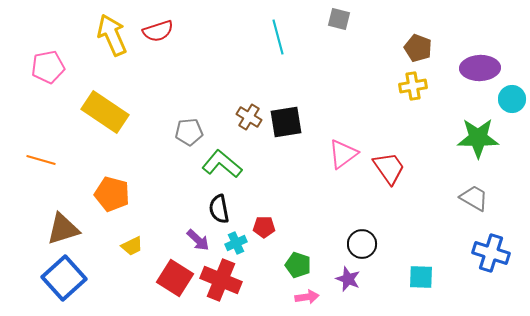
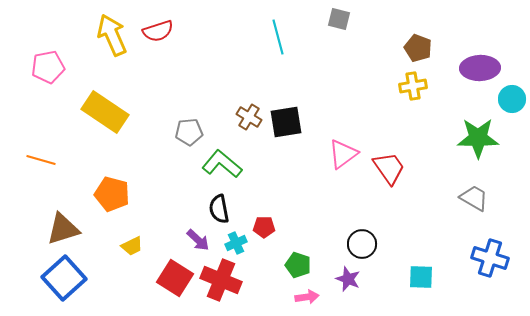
blue cross: moved 1 px left, 5 px down
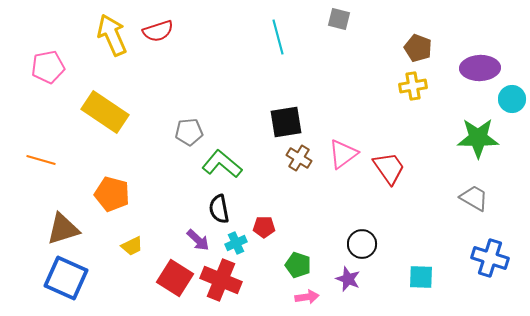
brown cross: moved 50 px right, 41 px down
blue square: moved 2 px right; rotated 24 degrees counterclockwise
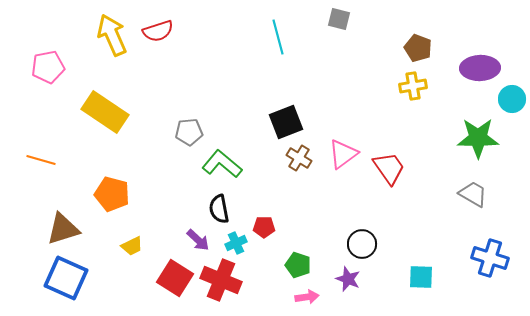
black square: rotated 12 degrees counterclockwise
gray trapezoid: moved 1 px left, 4 px up
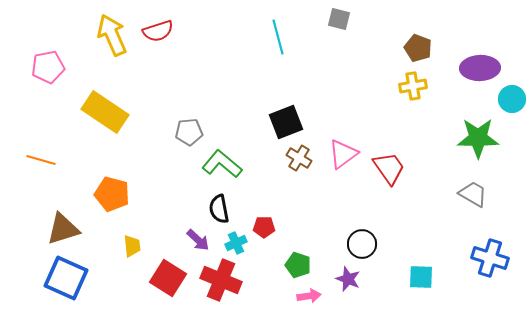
yellow trapezoid: rotated 70 degrees counterclockwise
red square: moved 7 px left
pink arrow: moved 2 px right, 1 px up
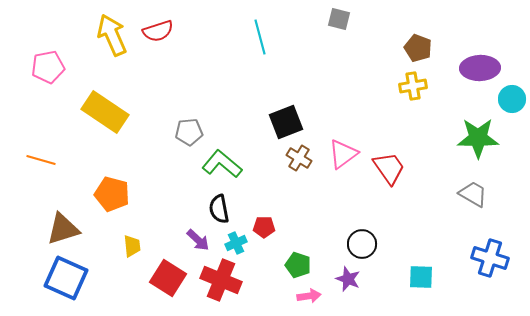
cyan line: moved 18 px left
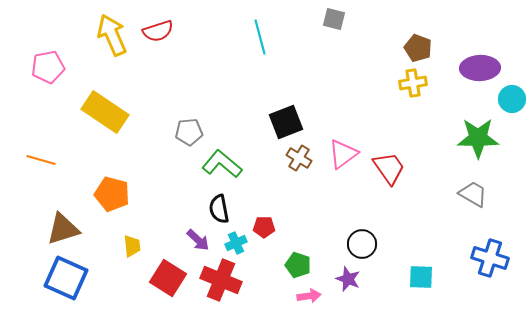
gray square: moved 5 px left
yellow cross: moved 3 px up
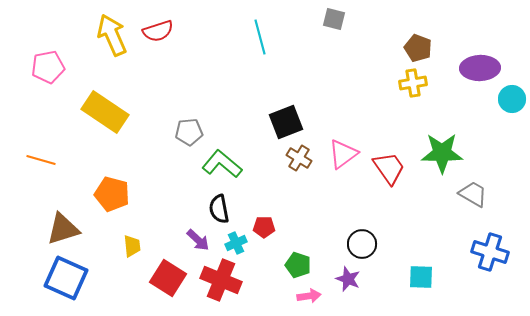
green star: moved 36 px left, 15 px down
blue cross: moved 6 px up
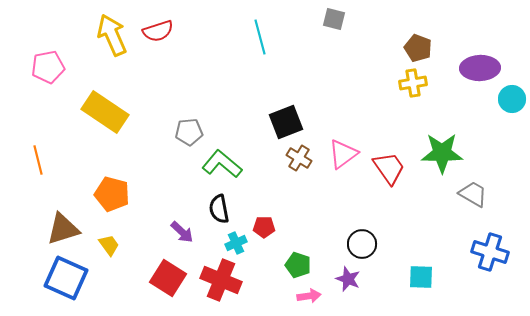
orange line: moved 3 px left; rotated 60 degrees clockwise
purple arrow: moved 16 px left, 8 px up
yellow trapezoid: moved 23 px left, 1 px up; rotated 30 degrees counterclockwise
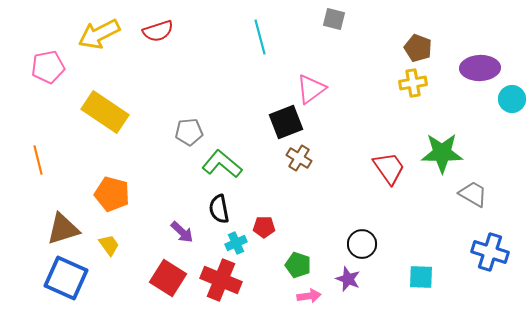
yellow arrow: moved 13 px left, 1 px up; rotated 93 degrees counterclockwise
pink triangle: moved 32 px left, 65 px up
